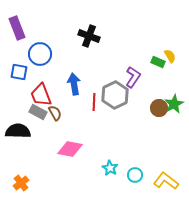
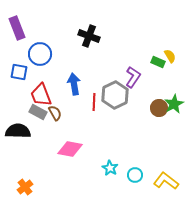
orange cross: moved 4 px right, 4 px down
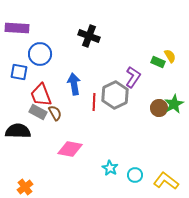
purple rectangle: rotated 65 degrees counterclockwise
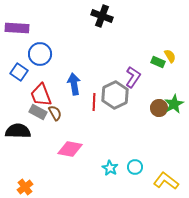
black cross: moved 13 px right, 20 px up
blue square: rotated 24 degrees clockwise
cyan circle: moved 8 px up
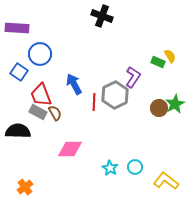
blue arrow: rotated 20 degrees counterclockwise
green star: moved 1 px right
pink diamond: rotated 10 degrees counterclockwise
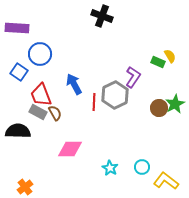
cyan circle: moved 7 px right
